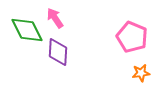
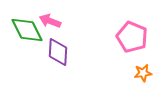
pink arrow: moved 5 px left, 3 px down; rotated 35 degrees counterclockwise
orange star: moved 2 px right
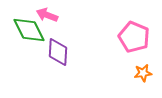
pink arrow: moved 3 px left, 6 px up
green diamond: moved 2 px right
pink pentagon: moved 2 px right
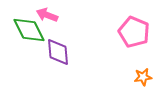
pink pentagon: moved 5 px up
purple diamond: rotated 8 degrees counterclockwise
orange star: moved 4 px down
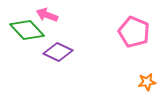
green diamond: moved 2 px left; rotated 16 degrees counterclockwise
purple diamond: rotated 60 degrees counterclockwise
orange star: moved 4 px right, 5 px down
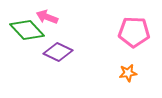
pink arrow: moved 2 px down
pink pentagon: rotated 20 degrees counterclockwise
orange star: moved 19 px left, 9 px up
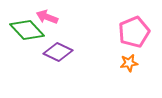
pink pentagon: rotated 24 degrees counterclockwise
orange star: moved 1 px right, 10 px up
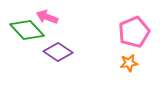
purple diamond: rotated 8 degrees clockwise
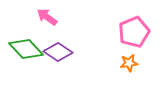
pink arrow: rotated 15 degrees clockwise
green diamond: moved 1 px left, 19 px down
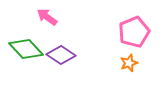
purple diamond: moved 3 px right, 3 px down
orange star: rotated 12 degrees counterclockwise
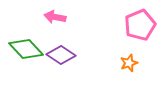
pink arrow: moved 8 px right; rotated 25 degrees counterclockwise
pink pentagon: moved 6 px right, 7 px up
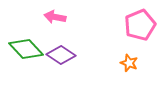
orange star: rotated 30 degrees counterclockwise
